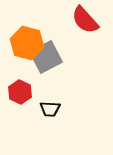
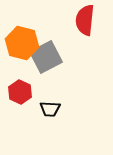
red semicircle: rotated 48 degrees clockwise
orange hexagon: moved 5 px left
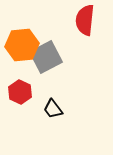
orange hexagon: moved 2 px down; rotated 20 degrees counterclockwise
black trapezoid: moved 3 px right; rotated 50 degrees clockwise
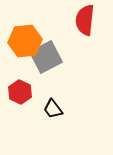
orange hexagon: moved 3 px right, 4 px up
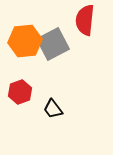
gray square: moved 7 px right, 13 px up
red hexagon: rotated 15 degrees clockwise
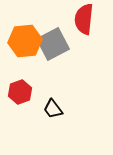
red semicircle: moved 1 px left, 1 px up
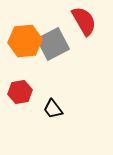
red semicircle: moved 2 px down; rotated 144 degrees clockwise
red hexagon: rotated 10 degrees clockwise
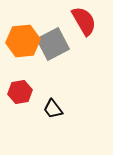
orange hexagon: moved 2 px left
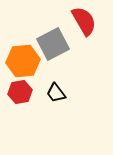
orange hexagon: moved 20 px down
black trapezoid: moved 3 px right, 16 px up
